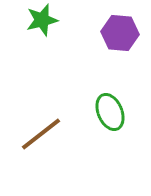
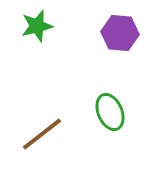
green star: moved 5 px left, 6 px down
brown line: moved 1 px right
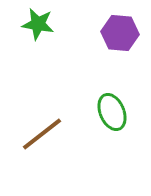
green star: moved 1 px right, 2 px up; rotated 24 degrees clockwise
green ellipse: moved 2 px right
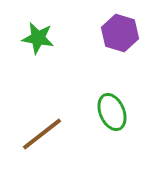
green star: moved 14 px down
purple hexagon: rotated 12 degrees clockwise
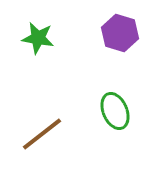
green ellipse: moved 3 px right, 1 px up
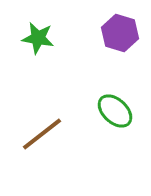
green ellipse: rotated 24 degrees counterclockwise
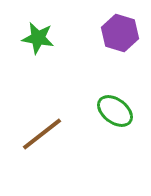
green ellipse: rotated 6 degrees counterclockwise
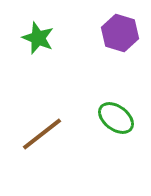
green star: rotated 12 degrees clockwise
green ellipse: moved 1 px right, 7 px down
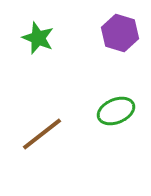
green ellipse: moved 7 px up; rotated 60 degrees counterclockwise
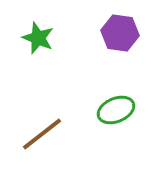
purple hexagon: rotated 9 degrees counterclockwise
green ellipse: moved 1 px up
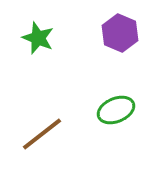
purple hexagon: rotated 15 degrees clockwise
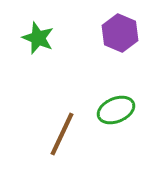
brown line: moved 20 px right; rotated 27 degrees counterclockwise
